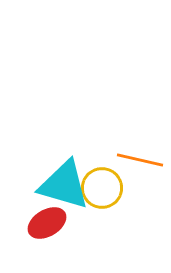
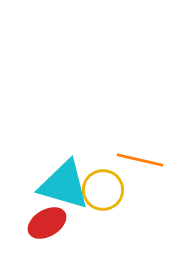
yellow circle: moved 1 px right, 2 px down
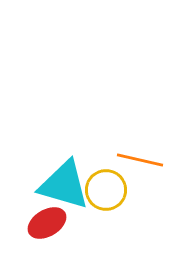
yellow circle: moved 3 px right
